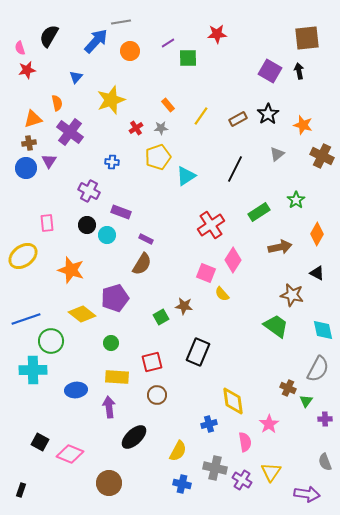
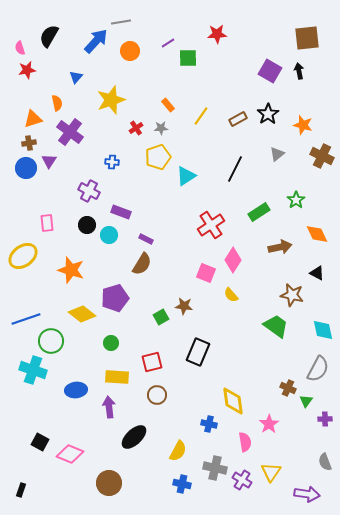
orange diamond at (317, 234): rotated 55 degrees counterclockwise
cyan circle at (107, 235): moved 2 px right
yellow semicircle at (222, 294): moved 9 px right, 1 px down
cyan cross at (33, 370): rotated 20 degrees clockwise
blue cross at (209, 424): rotated 28 degrees clockwise
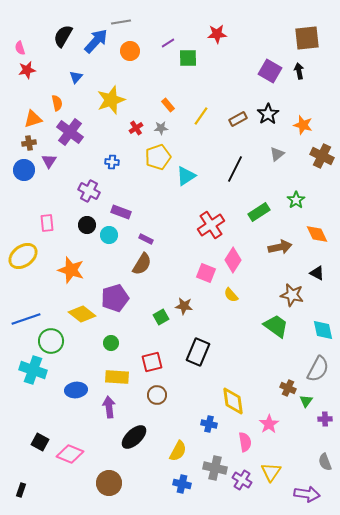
black semicircle at (49, 36): moved 14 px right
blue circle at (26, 168): moved 2 px left, 2 px down
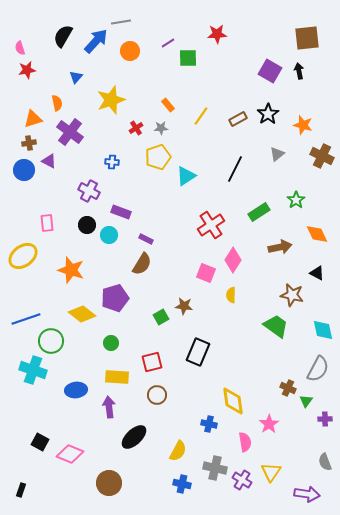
purple triangle at (49, 161): rotated 35 degrees counterclockwise
yellow semicircle at (231, 295): rotated 42 degrees clockwise
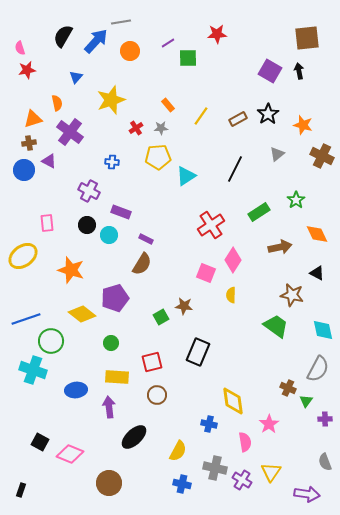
yellow pentagon at (158, 157): rotated 15 degrees clockwise
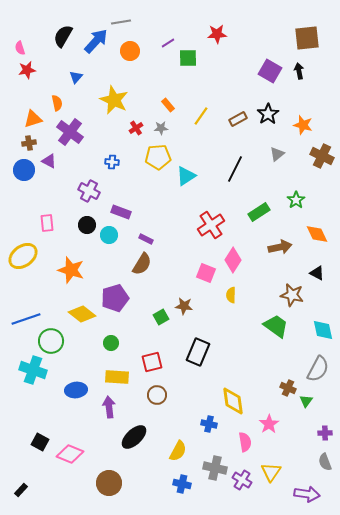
yellow star at (111, 100): moved 3 px right; rotated 28 degrees counterclockwise
purple cross at (325, 419): moved 14 px down
black rectangle at (21, 490): rotated 24 degrees clockwise
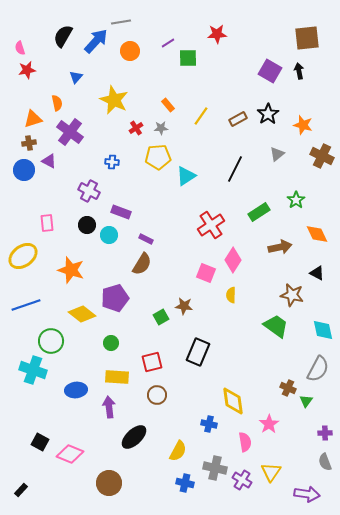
blue line at (26, 319): moved 14 px up
blue cross at (182, 484): moved 3 px right, 1 px up
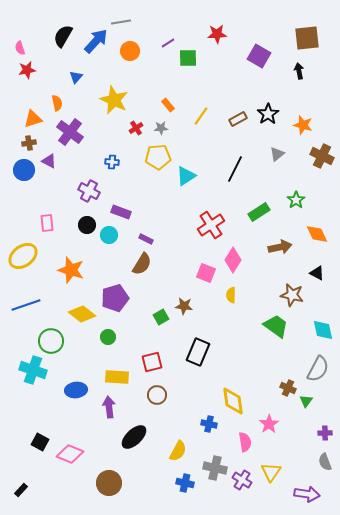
purple square at (270, 71): moved 11 px left, 15 px up
green circle at (111, 343): moved 3 px left, 6 px up
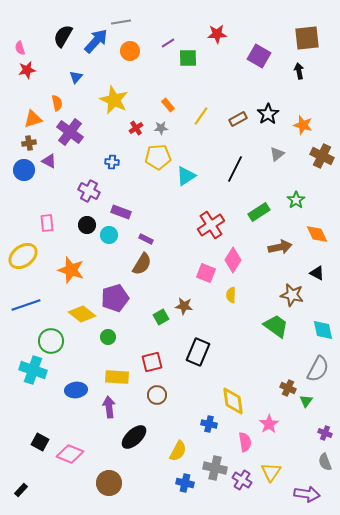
purple cross at (325, 433): rotated 24 degrees clockwise
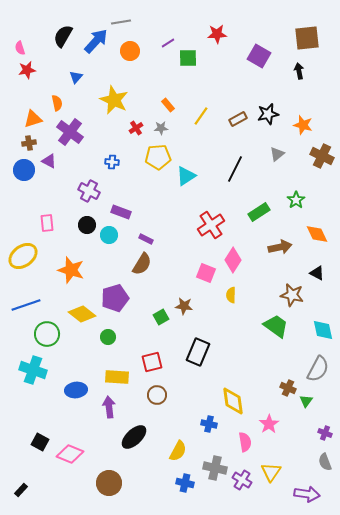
black star at (268, 114): rotated 20 degrees clockwise
green circle at (51, 341): moved 4 px left, 7 px up
